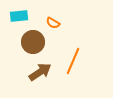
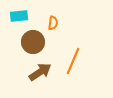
orange semicircle: rotated 112 degrees counterclockwise
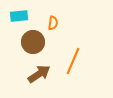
brown arrow: moved 1 px left, 2 px down
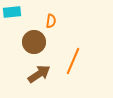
cyan rectangle: moved 7 px left, 4 px up
orange semicircle: moved 2 px left, 2 px up
brown circle: moved 1 px right
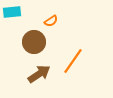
orange semicircle: rotated 48 degrees clockwise
orange line: rotated 12 degrees clockwise
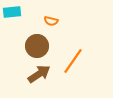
orange semicircle: rotated 48 degrees clockwise
brown circle: moved 3 px right, 4 px down
